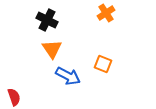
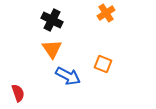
black cross: moved 5 px right
red semicircle: moved 4 px right, 4 px up
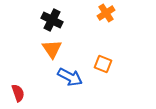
blue arrow: moved 2 px right, 1 px down
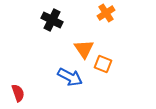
orange triangle: moved 32 px right
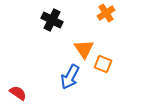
blue arrow: rotated 90 degrees clockwise
red semicircle: rotated 36 degrees counterclockwise
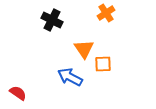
orange square: rotated 24 degrees counterclockwise
blue arrow: rotated 90 degrees clockwise
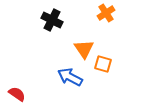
orange square: rotated 18 degrees clockwise
red semicircle: moved 1 px left, 1 px down
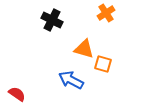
orange triangle: rotated 40 degrees counterclockwise
blue arrow: moved 1 px right, 3 px down
